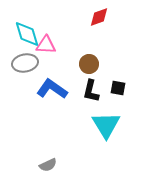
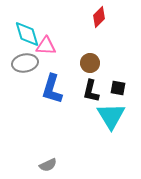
red diamond: rotated 25 degrees counterclockwise
pink triangle: moved 1 px down
brown circle: moved 1 px right, 1 px up
blue L-shape: rotated 108 degrees counterclockwise
cyan triangle: moved 5 px right, 9 px up
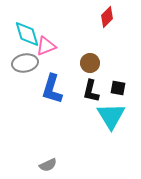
red diamond: moved 8 px right
pink triangle: rotated 25 degrees counterclockwise
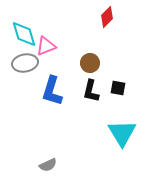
cyan diamond: moved 3 px left
blue L-shape: moved 2 px down
cyan triangle: moved 11 px right, 17 px down
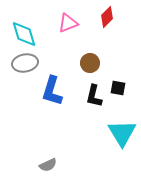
pink triangle: moved 22 px right, 23 px up
black L-shape: moved 3 px right, 5 px down
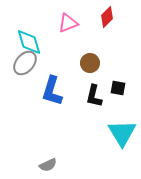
cyan diamond: moved 5 px right, 8 px down
gray ellipse: rotated 40 degrees counterclockwise
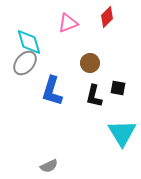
gray semicircle: moved 1 px right, 1 px down
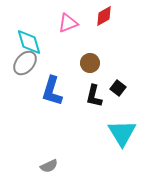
red diamond: moved 3 px left, 1 px up; rotated 15 degrees clockwise
black square: rotated 28 degrees clockwise
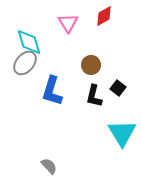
pink triangle: rotated 40 degrees counterclockwise
brown circle: moved 1 px right, 2 px down
gray semicircle: rotated 108 degrees counterclockwise
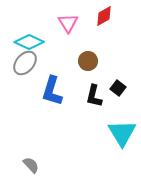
cyan diamond: rotated 48 degrees counterclockwise
brown circle: moved 3 px left, 4 px up
gray semicircle: moved 18 px left, 1 px up
